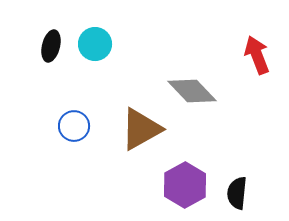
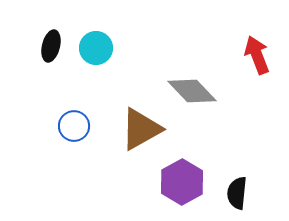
cyan circle: moved 1 px right, 4 px down
purple hexagon: moved 3 px left, 3 px up
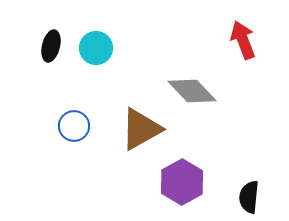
red arrow: moved 14 px left, 15 px up
black semicircle: moved 12 px right, 4 px down
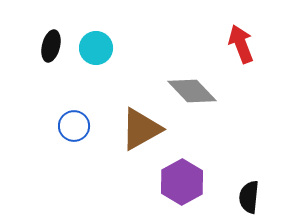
red arrow: moved 2 px left, 4 px down
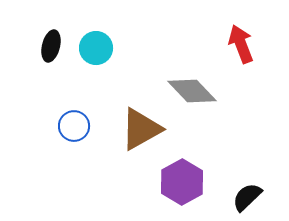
black semicircle: moved 2 px left; rotated 40 degrees clockwise
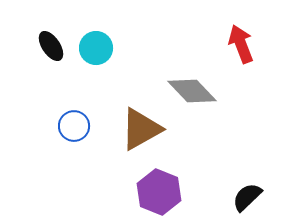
black ellipse: rotated 48 degrees counterclockwise
purple hexagon: moved 23 px left, 10 px down; rotated 9 degrees counterclockwise
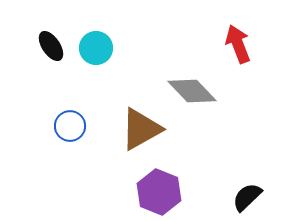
red arrow: moved 3 px left
blue circle: moved 4 px left
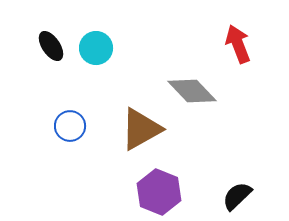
black semicircle: moved 10 px left, 1 px up
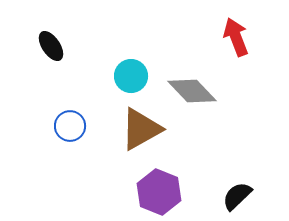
red arrow: moved 2 px left, 7 px up
cyan circle: moved 35 px right, 28 px down
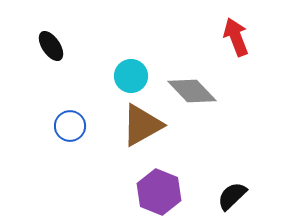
brown triangle: moved 1 px right, 4 px up
black semicircle: moved 5 px left
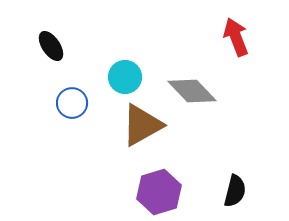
cyan circle: moved 6 px left, 1 px down
blue circle: moved 2 px right, 23 px up
purple hexagon: rotated 21 degrees clockwise
black semicircle: moved 3 px right, 5 px up; rotated 148 degrees clockwise
